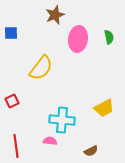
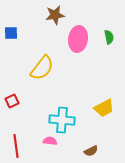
brown star: rotated 12 degrees clockwise
yellow semicircle: moved 1 px right
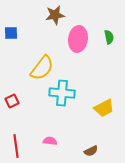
cyan cross: moved 27 px up
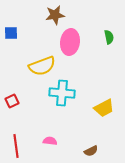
pink ellipse: moved 8 px left, 3 px down
yellow semicircle: moved 2 px up; rotated 32 degrees clockwise
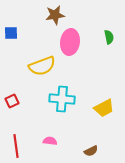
cyan cross: moved 6 px down
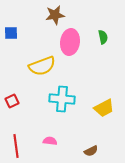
green semicircle: moved 6 px left
